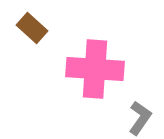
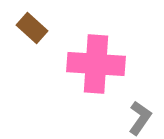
pink cross: moved 1 px right, 5 px up
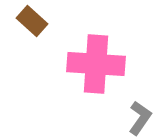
brown rectangle: moved 7 px up
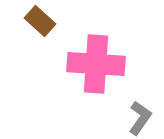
brown rectangle: moved 8 px right
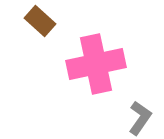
pink cross: rotated 16 degrees counterclockwise
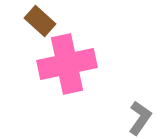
pink cross: moved 29 px left
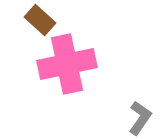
brown rectangle: moved 1 px up
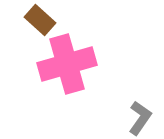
pink cross: rotated 4 degrees counterclockwise
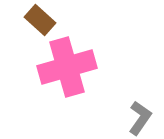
pink cross: moved 3 px down
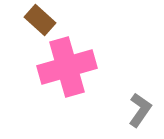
gray L-shape: moved 8 px up
